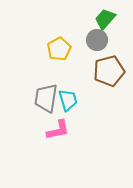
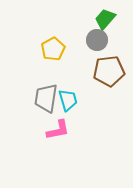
yellow pentagon: moved 6 px left
brown pentagon: rotated 8 degrees clockwise
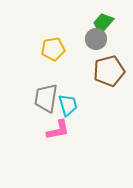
green trapezoid: moved 2 px left, 4 px down
gray circle: moved 1 px left, 1 px up
yellow pentagon: rotated 20 degrees clockwise
brown pentagon: rotated 8 degrees counterclockwise
cyan trapezoid: moved 5 px down
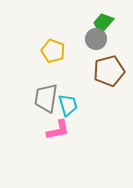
yellow pentagon: moved 2 px down; rotated 30 degrees clockwise
